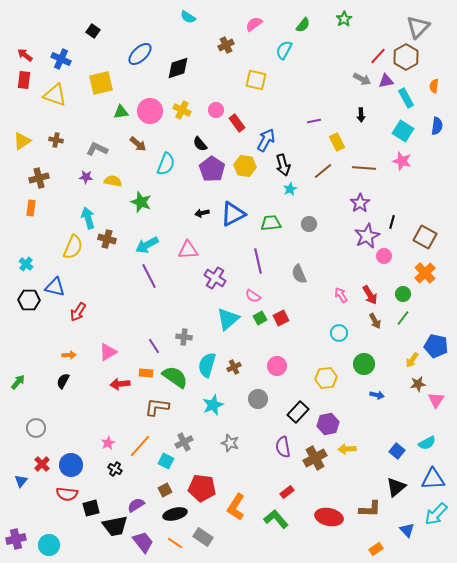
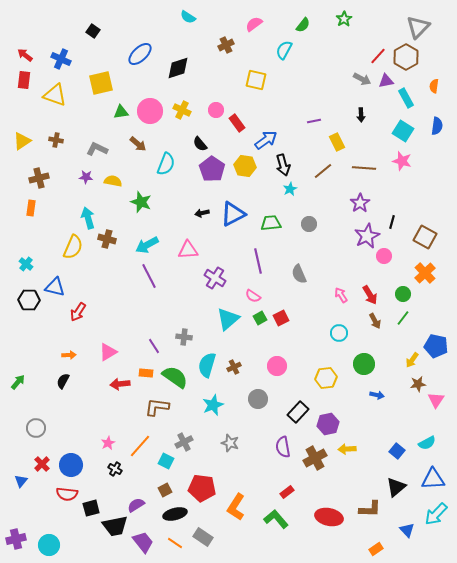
blue arrow at (266, 140): rotated 25 degrees clockwise
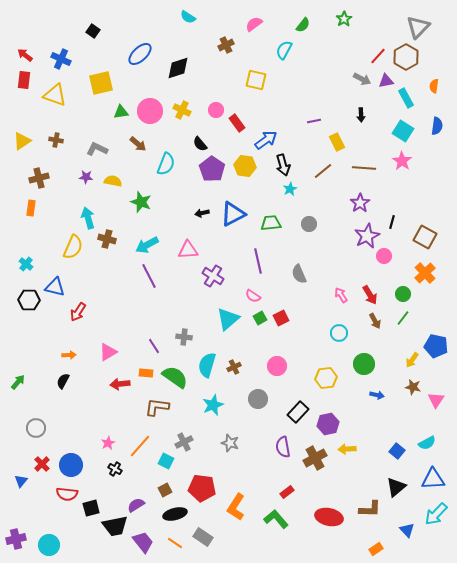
pink star at (402, 161): rotated 18 degrees clockwise
purple cross at (215, 278): moved 2 px left, 2 px up
brown star at (418, 384): moved 5 px left, 3 px down; rotated 21 degrees clockwise
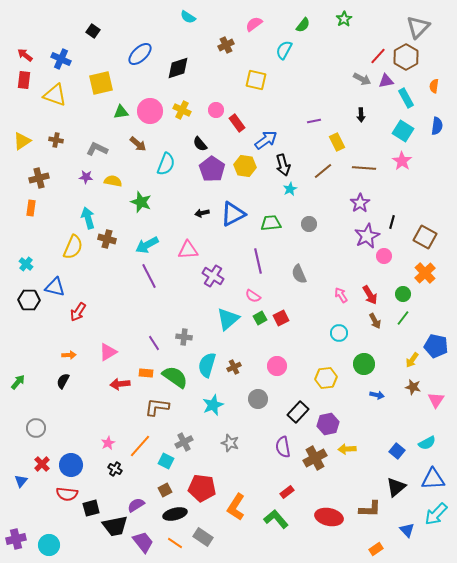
purple line at (154, 346): moved 3 px up
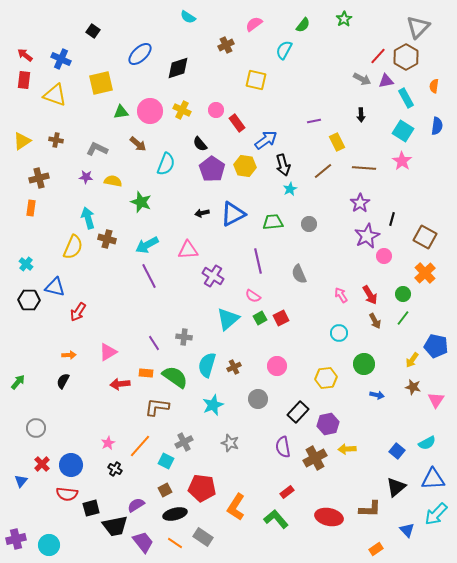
black line at (392, 222): moved 3 px up
green trapezoid at (271, 223): moved 2 px right, 1 px up
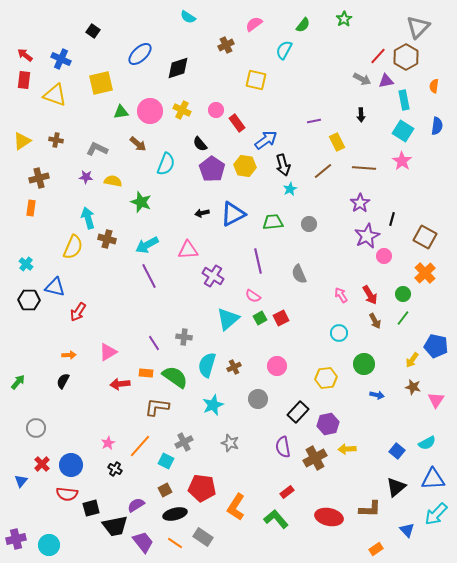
cyan rectangle at (406, 98): moved 2 px left, 2 px down; rotated 18 degrees clockwise
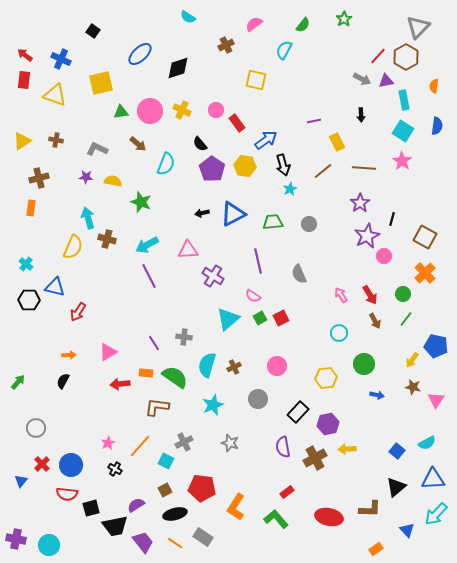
green line at (403, 318): moved 3 px right, 1 px down
purple cross at (16, 539): rotated 24 degrees clockwise
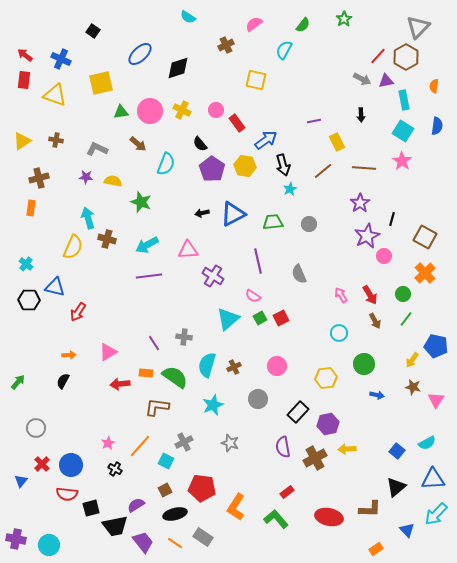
purple line at (149, 276): rotated 70 degrees counterclockwise
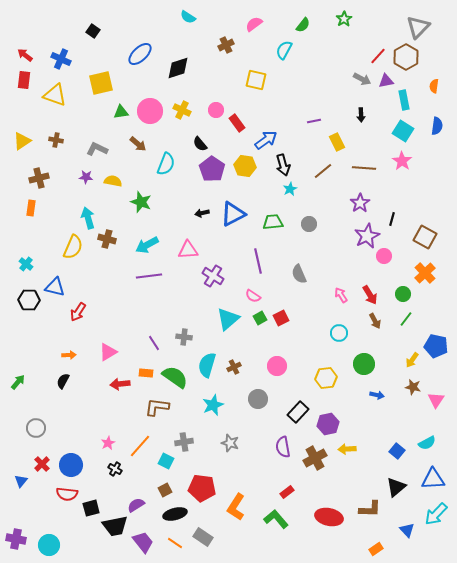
gray cross at (184, 442): rotated 18 degrees clockwise
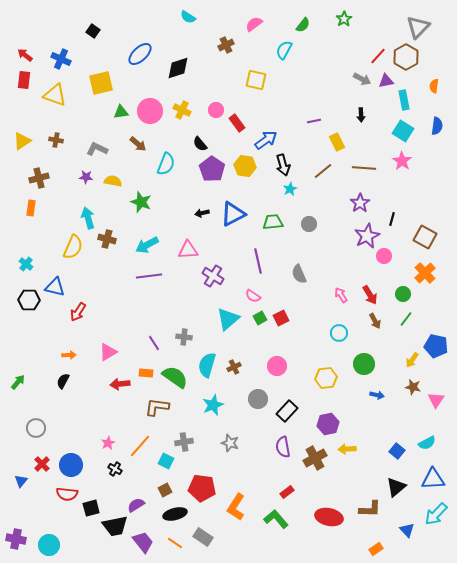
black rectangle at (298, 412): moved 11 px left, 1 px up
